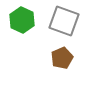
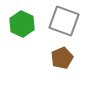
green hexagon: moved 4 px down
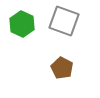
brown pentagon: moved 10 px down; rotated 20 degrees counterclockwise
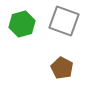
green hexagon: rotated 20 degrees clockwise
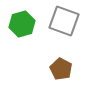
brown pentagon: moved 1 px left, 1 px down
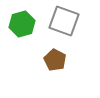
brown pentagon: moved 6 px left, 9 px up
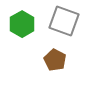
green hexagon: rotated 15 degrees counterclockwise
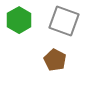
green hexagon: moved 3 px left, 4 px up
